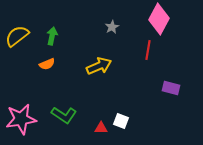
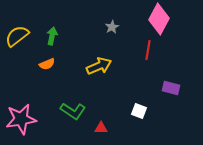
green L-shape: moved 9 px right, 4 px up
white square: moved 18 px right, 10 px up
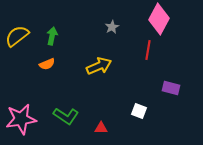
green L-shape: moved 7 px left, 5 px down
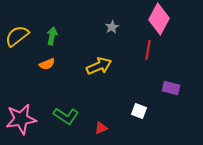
red triangle: rotated 24 degrees counterclockwise
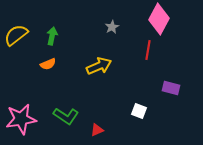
yellow semicircle: moved 1 px left, 1 px up
orange semicircle: moved 1 px right
red triangle: moved 4 px left, 2 px down
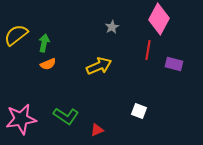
green arrow: moved 8 px left, 7 px down
purple rectangle: moved 3 px right, 24 px up
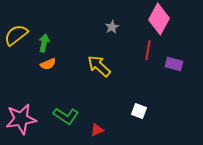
yellow arrow: rotated 115 degrees counterclockwise
